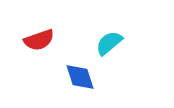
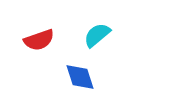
cyan semicircle: moved 12 px left, 8 px up
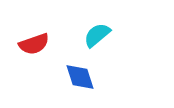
red semicircle: moved 5 px left, 4 px down
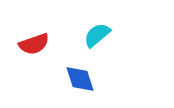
blue diamond: moved 2 px down
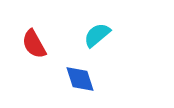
red semicircle: rotated 80 degrees clockwise
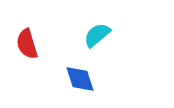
red semicircle: moved 7 px left; rotated 12 degrees clockwise
